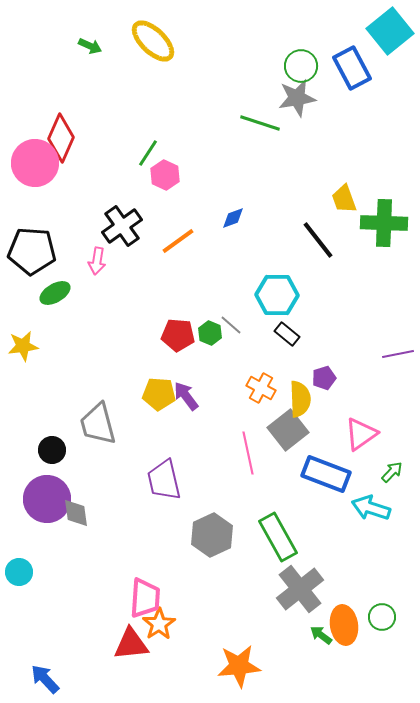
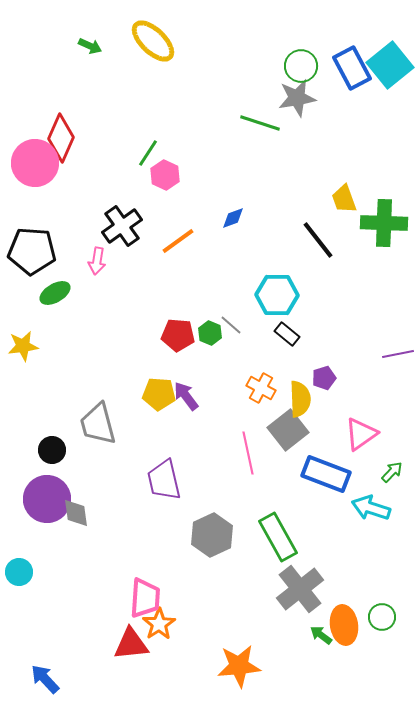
cyan square at (390, 31): moved 34 px down
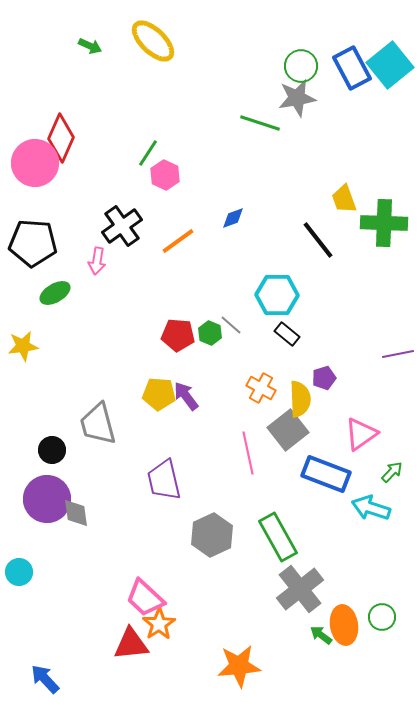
black pentagon at (32, 251): moved 1 px right, 8 px up
pink trapezoid at (145, 598): rotated 129 degrees clockwise
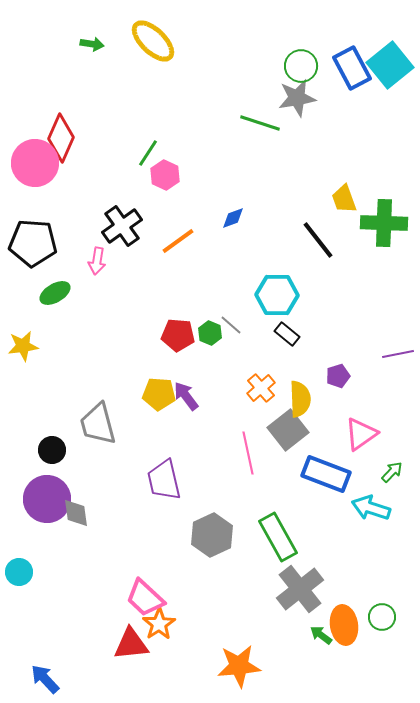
green arrow at (90, 46): moved 2 px right, 2 px up; rotated 15 degrees counterclockwise
purple pentagon at (324, 378): moved 14 px right, 2 px up
orange cross at (261, 388): rotated 20 degrees clockwise
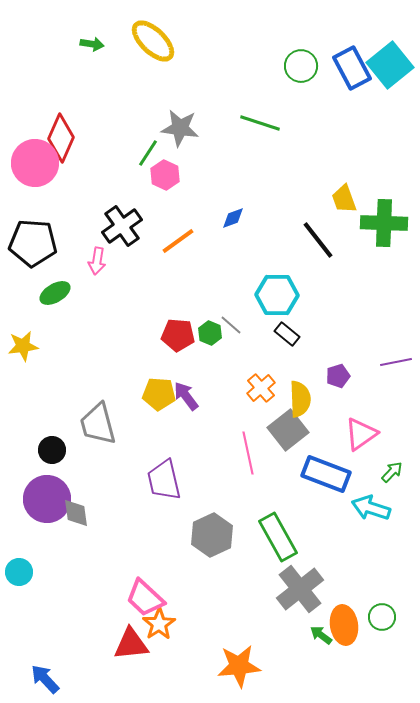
gray star at (297, 98): moved 117 px left, 30 px down; rotated 18 degrees clockwise
purple line at (398, 354): moved 2 px left, 8 px down
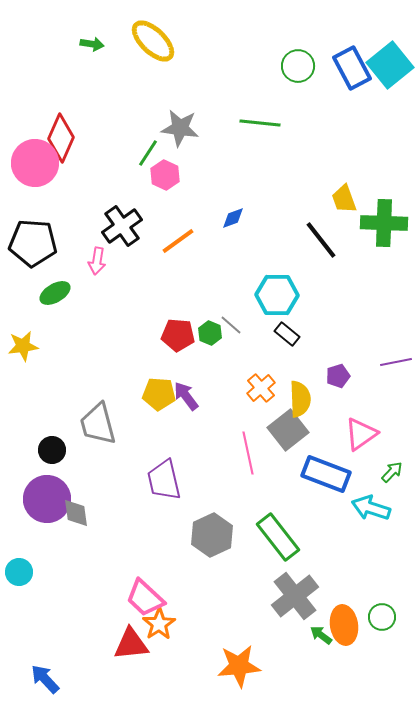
green circle at (301, 66): moved 3 px left
green line at (260, 123): rotated 12 degrees counterclockwise
black line at (318, 240): moved 3 px right
green rectangle at (278, 537): rotated 9 degrees counterclockwise
gray cross at (300, 589): moved 5 px left, 7 px down
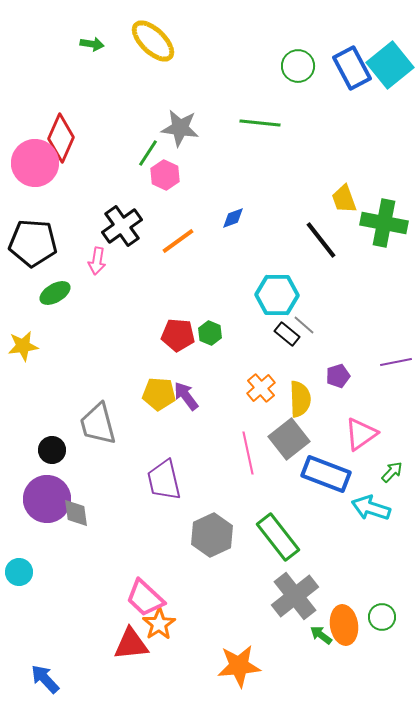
green cross at (384, 223): rotated 9 degrees clockwise
gray line at (231, 325): moved 73 px right
gray square at (288, 430): moved 1 px right, 9 px down
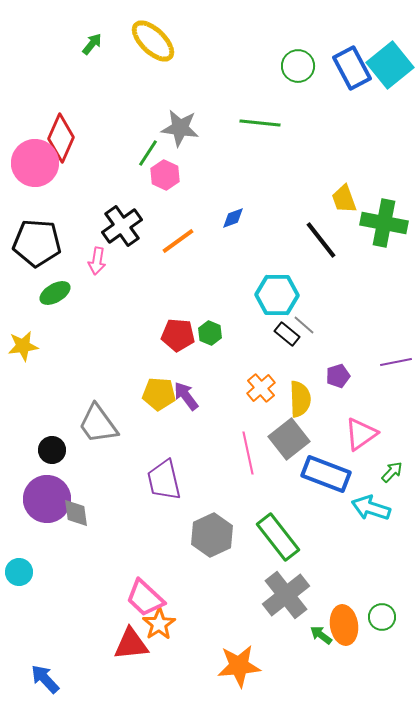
green arrow at (92, 44): rotated 60 degrees counterclockwise
black pentagon at (33, 243): moved 4 px right
gray trapezoid at (98, 424): rotated 21 degrees counterclockwise
gray cross at (295, 596): moved 9 px left, 1 px up
